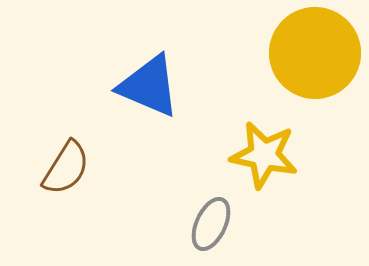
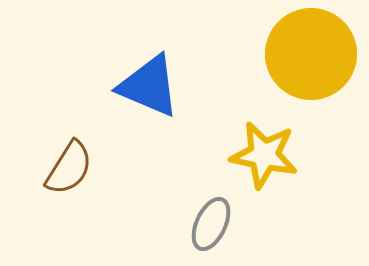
yellow circle: moved 4 px left, 1 px down
brown semicircle: moved 3 px right
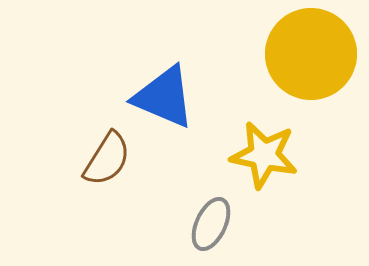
blue triangle: moved 15 px right, 11 px down
brown semicircle: moved 38 px right, 9 px up
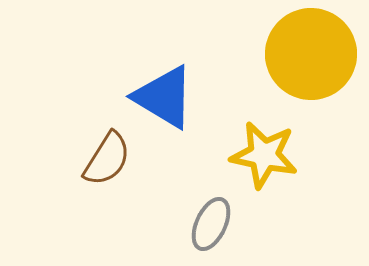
blue triangle: rotated 8 degrees clockwise
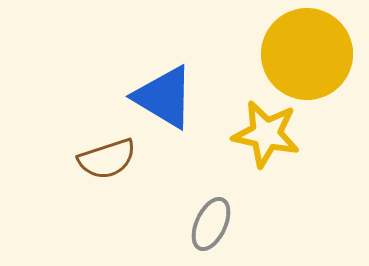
yellow circle: moved 4 px left
yellow star: moved 2 px right, 21 px up
brown semicircle: rotated 40 degrees clockwise
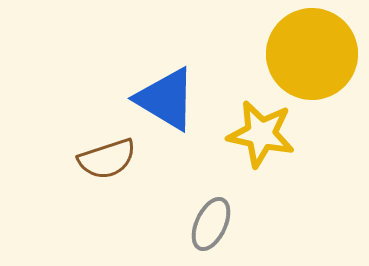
yellow circle: moved 5 px right
blue triangle: moved 2 px right, 2 px down
yellow star: moved 5 px left
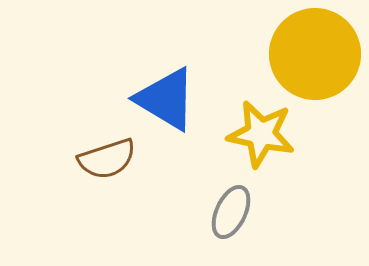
yellow circle: moved 3 px right
gray ellipse: moved 20 px right, 12 px up
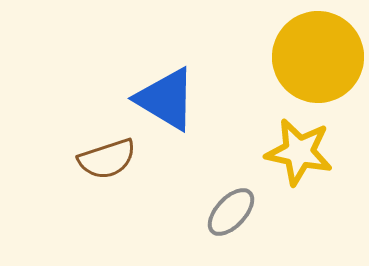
yellow circle: moved 3 px right, 3 px down
yellow star: moved 38 px right, 18 px down
gray ellipse: rotated 18 degrees clockwise
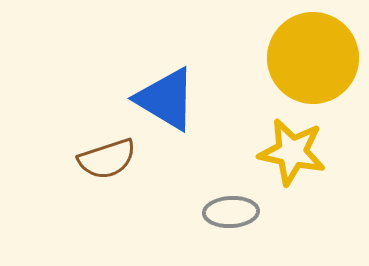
yellow circle: moved 5 px left, 1 px down
yellow star: moved 7 px left
gray ellipse: rotated 44 degrees clockwise
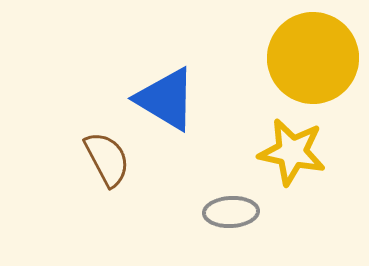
brown semicircle: rotated 100 degrees counterclockwise
